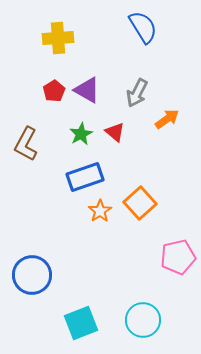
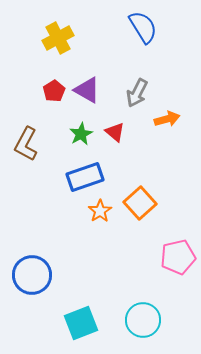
yellow cross: rotated 24 degrees counterclockwise
orange arrow: rotated 20 degrees clockwise
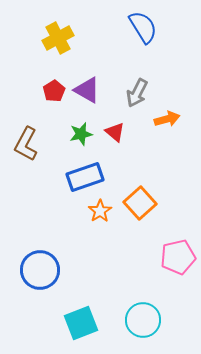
green star: rotated 15 degrees clockwise
blue circle: moved 8 px right, 5 px up
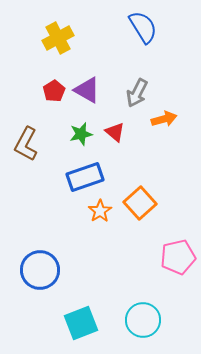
orange arrow: moved 3 px left
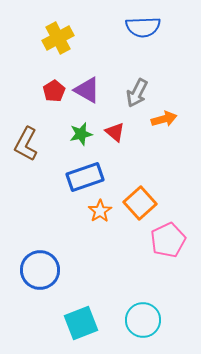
blue semicircle: rotated 120 degrees clockwise
pink pentagon: moved 10 px left, 17 px up; rotated 12 degrees counterclockwise
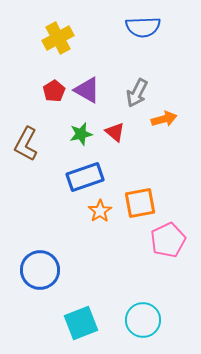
orange square: rotated 32 degrees clockwise
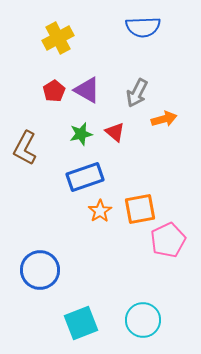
brown L-shape: moved 1 px left, 4 px down
orange square: moved 6 px down
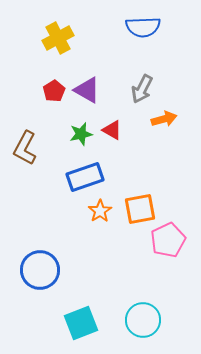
gray arrow: moved 5 px right, 4 px up
red triangle: moved 3 px left, 2 px up; rotated 10 degrees counterclockwise
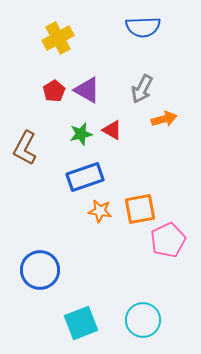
orange star: rotated 30 degrees counterclockwise
